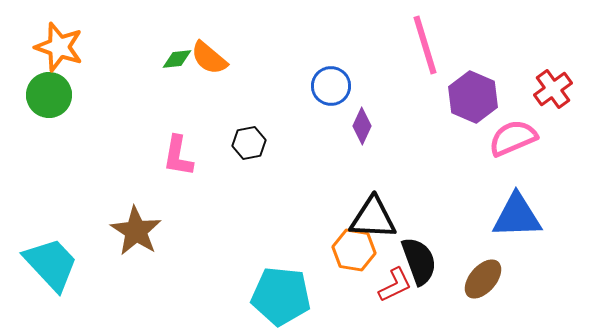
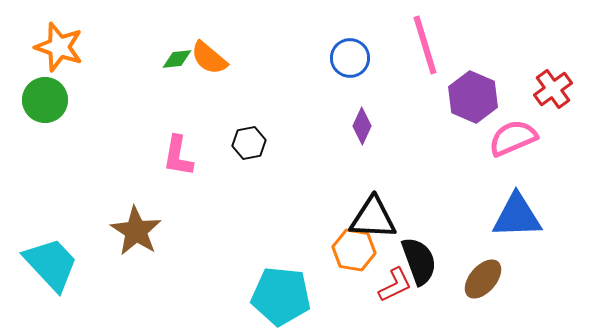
blue circle: moved 19 px right, 28 px up
green circle: moved 4 px left, 5 px down
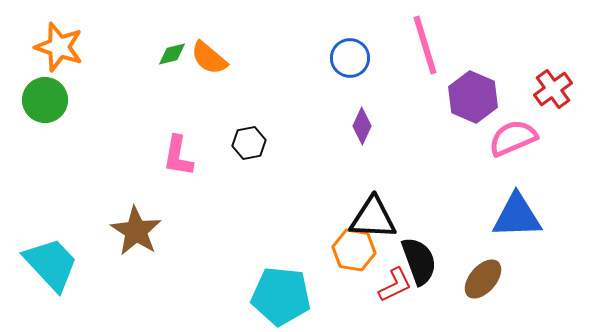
green diamond: moved 5 px left, 5 px up; rotated 8 degrees counterclockwise
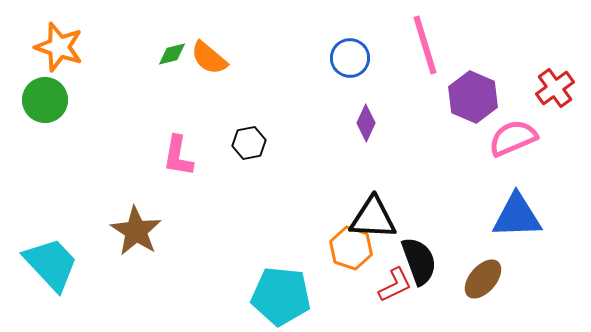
red cross: moved 2 px right, 1 px up
purple diamond: moved 4 px right, 3 px up
orange hexagon: moved 3 px left, 2 px up; rotated 9 degrees clockwise
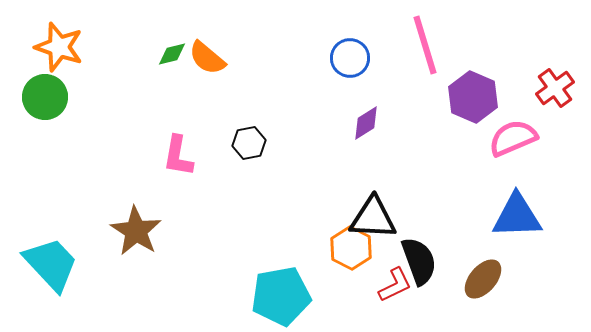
orange semicircle: moved 2 px left
green circle: moved 3 px up
purple diamond: rotated 33 degrees clockwise
orange hexagon: rotated 9 degrees clockwise
cyan pentagon: rotated 16 degrees counterclockwise
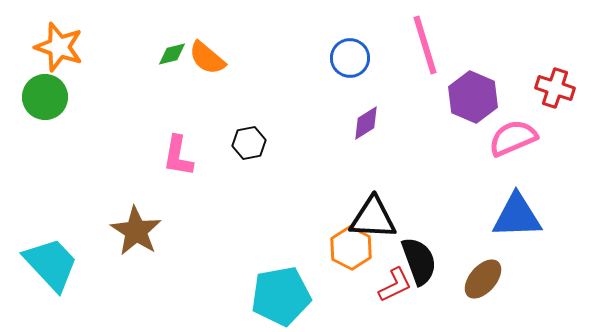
red cross: rotated 36 degrees counterclockwise
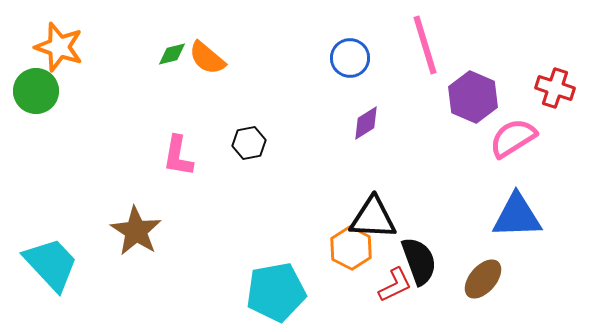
green circle: moved 9 px left, 6 px up
pink semicircle: rotated 9 degrees counterclockwise
cyan pentagon: moved 5 px left, 4 px up
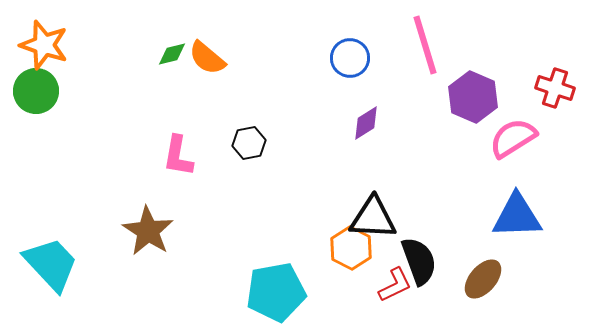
orange star: moved 15 px left, 2 px up
brown star: moved 12 px right
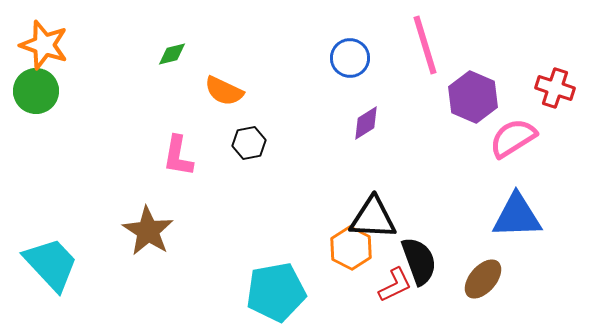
orange semicircle: moved 17 px right, 33 px down; rotated 15 degrees counterclockwise
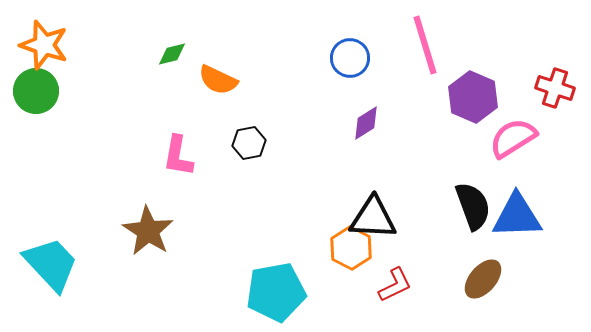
orange semicircle: moved 6 px left, 11 px up
black semicircle: moved 54 px right, 55 px up
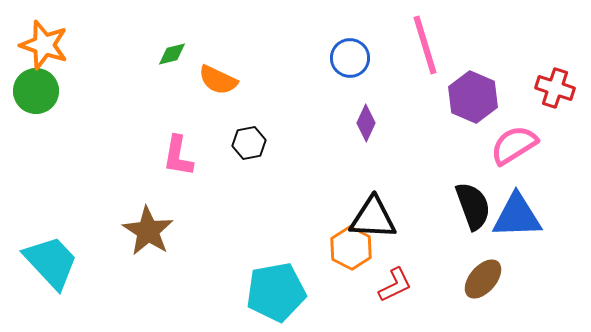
purple diamond: rotated 33 degrees counterclockwise
pink semicircle: moved 1 px right, 7 px down
cyan trapezoid: moved 2 px up
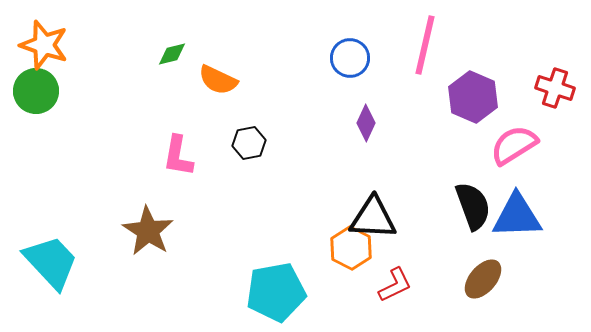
pink line: rotated 30 degrees clockwise
